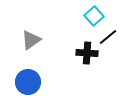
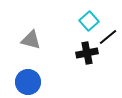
cyan square: moved 5 px left, 5 px down
gray triangle: rotated 50 degrees clockwise
black cross: rotated 15 degrees counterclockwise
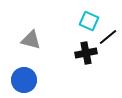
cyan square: rotated 24 degrees counterclockwise
black cross: moved 1 px left
blue circle: moved 4 px left, 2 px up
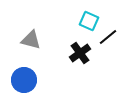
black cross: moved 6 px left; rotated 25 degrees counterclockwise
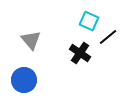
gray triangle: rotated 35 degrees clockwise
black cross: rotated 20 degrees counterclockwise
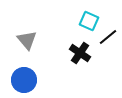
gray triangle: moved 4 px left
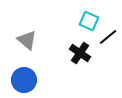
gray triangle: rotated 10 degrees counterclockwise
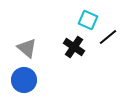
cyan square: moved 1 px left, 1 px up
gray triangle: moved 8 px down
black cross: moved 6 px left, 6 px up
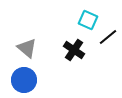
black cross: moved 3 px down
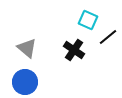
blue circle: moved 1 px right, 2 px down
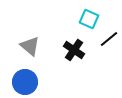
cyan square: moved 1 px right, 1 px up
black line: moved 1 px right, 2 px down
gray triangle: moved 3 px right, 2 px up
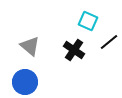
cyan square: moved 1 px left, 2 px down
black line: moved 3 px down
